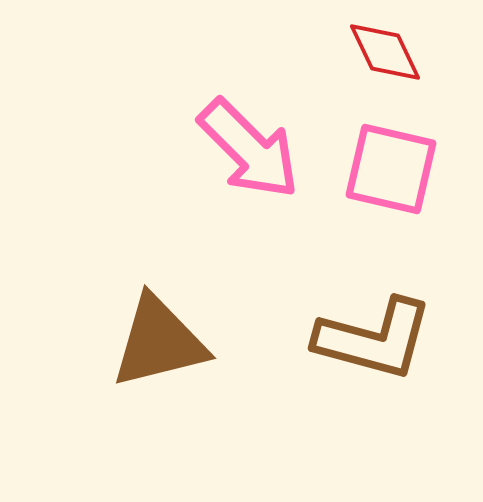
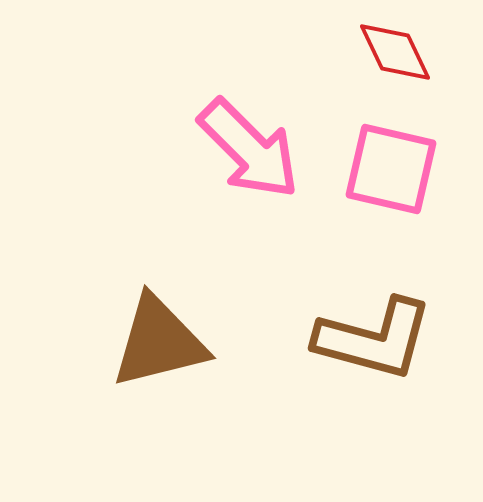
red diamond: moved 10 px right
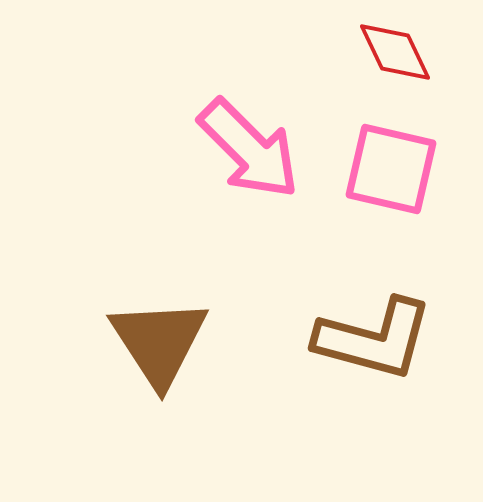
brown triangle: rotated 49 degrees counterclockwise
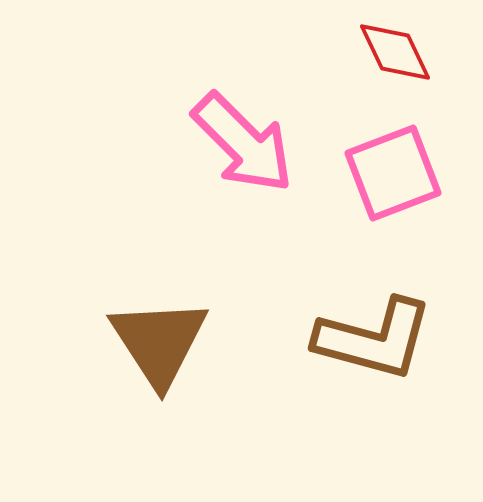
pink arrow: moved 6 px left, 6 px up
pink square: moved 2 px right, 4 px down; rotated 34 degrees counterclockwise
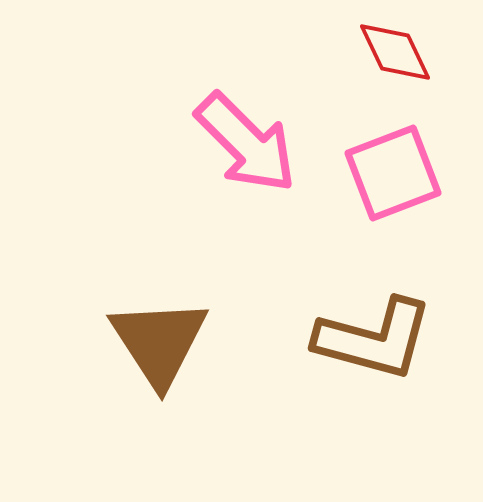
pink arrow: moved 3 px right
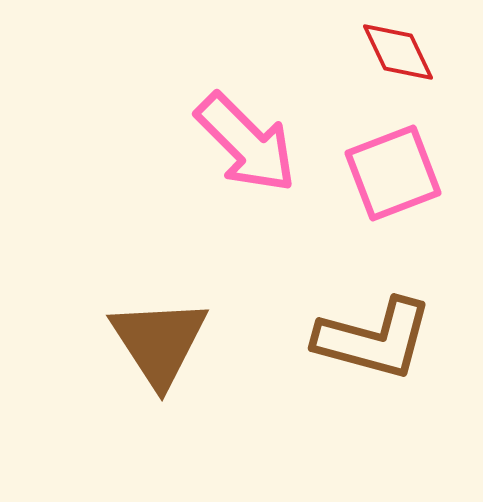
red diamond: moved 3 px right
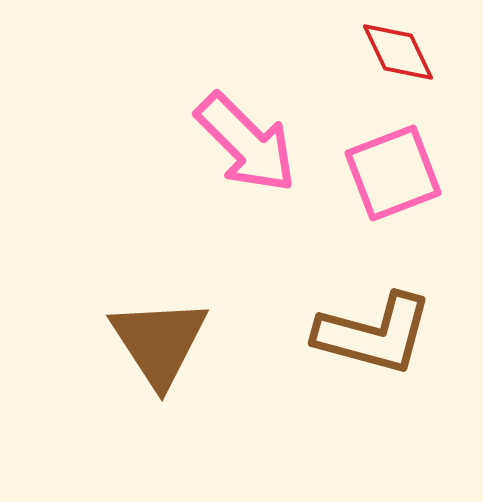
brown L-shape: moved 5 px up
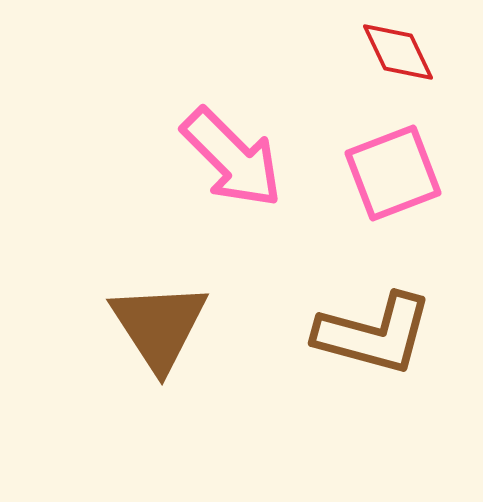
pink arrow: moved 14 px left, 15 px down
brown triangle: moved 16 px up
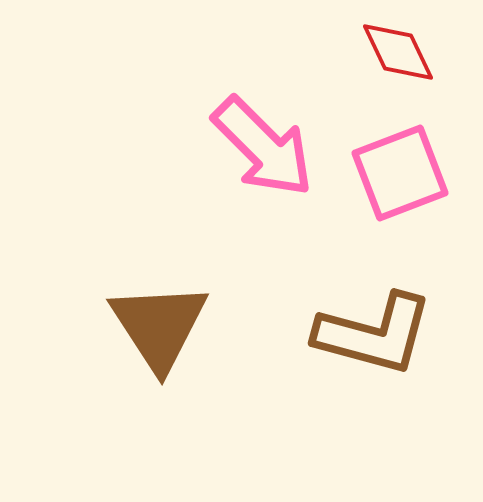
pink arrow: moved 31 px right, 11 px up
pink square: moved 7 px right
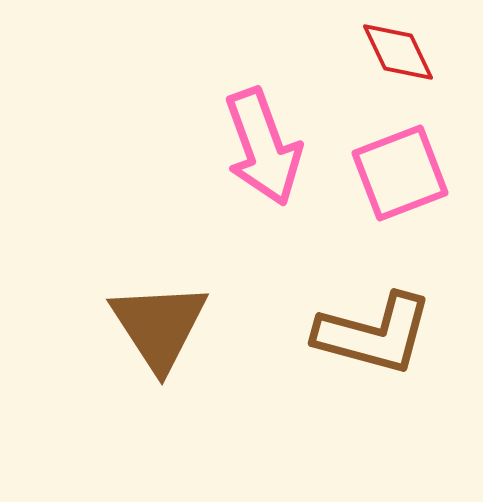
pink arrow: rotated 25 degrees clockwise
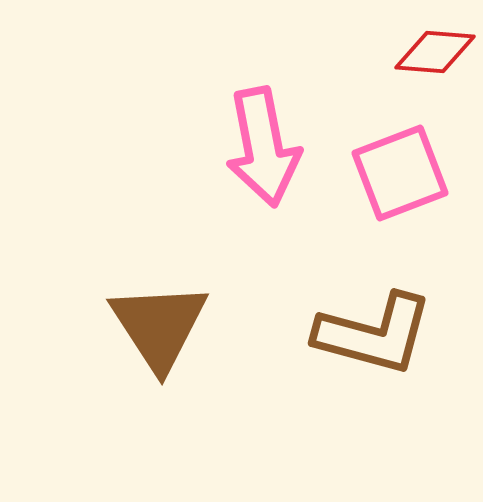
red diamond: moved 37 px right; rotated 60 degrees counterclockwise
pink arrow: rotated 9 degrees clockwise
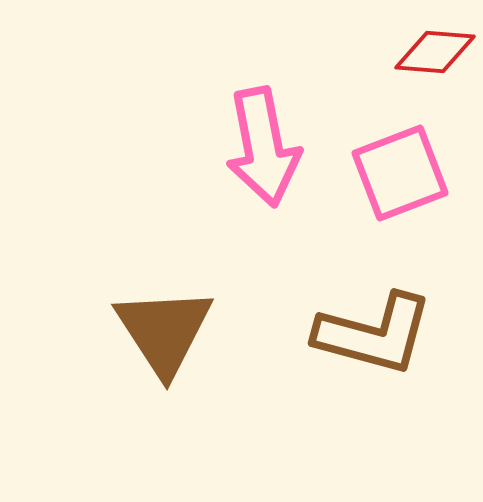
brown triangle: moved 5 px right, 5 px down
